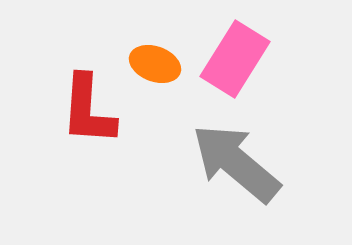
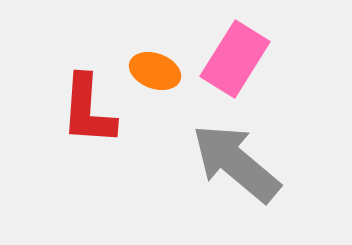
orange ellipse: moved 7 px down
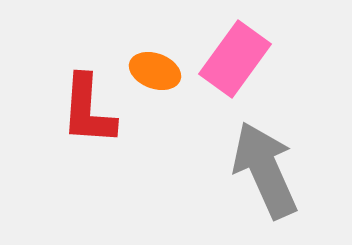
pink rectangle: rotated 4 degrees clockwise
gray arrow: moved 29 px right, 7 px down; rotated 26 degrees clockwise
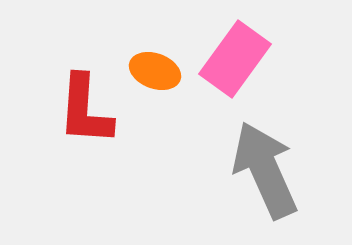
red L-shape: moved 3 px left
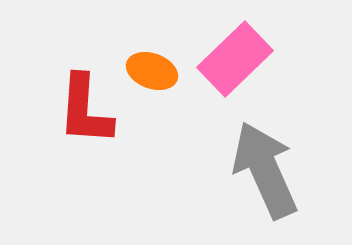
pink rectangle: rotated 10 degrees clockwise
orange ellipse: moved 3 px left
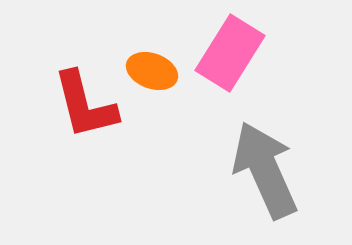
pink rectangle: moved 5 px left, 6 px up; rotated 14 degrees counterclockwise
red L-shape: moved 5 px up; rotated 18 degrees counterclockwise
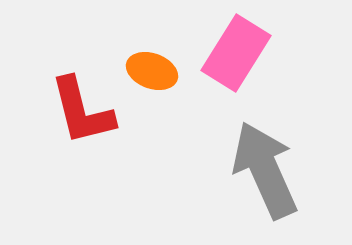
pink rectangle: moved 6 px right
red L-shape: moved 3 px left, 6 px down
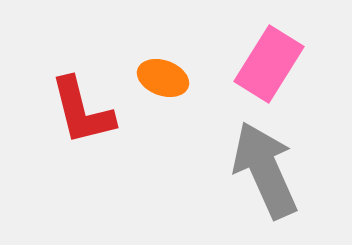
pink rectangle: moved 33 px right, 11 px down
orange ellipse: moved 11 px right, 7 px down
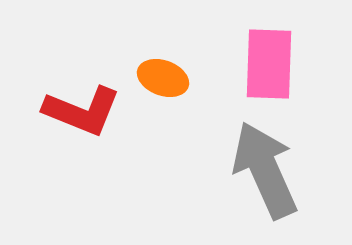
pink rectangle: rotated 30 degrees counterclockwise
red L-shape: rotated 54 degrees counterclockwise
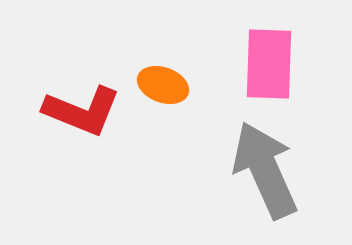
orange ellipse: moved 7 px down
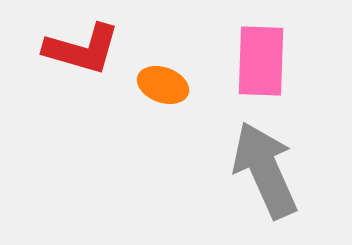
pink rectangle: moved 8 px left, 3 px up
red L-shape: moved 62 px up; rotated 6 degrees counterclockwise
